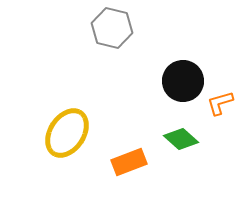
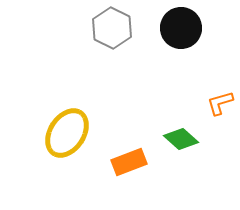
gray hexagon: rotated 12 degrees clockwise
black circle: moved 2 px left, 53 px up
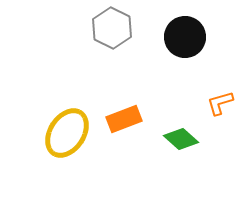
black circle: moved 4 px right, 9 px down
orange rectangle: moved 5 px left, 43 px up
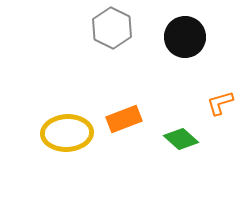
yellow ellipse: rotated 54 degrees clockwise
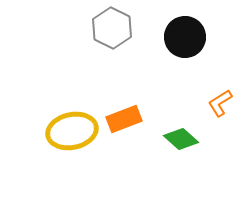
orange L-shape: rotated 16 degrees counterclockwise
yellow ellipse: moved 5 px right, 2 px up; rotated 9 degrees counterclockwise
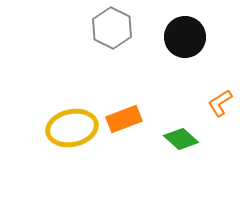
yellow ellipse: moved 3 px up
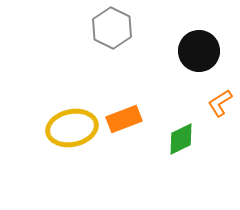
black circle: moved 14 px right, 14 px down
green diamond: rotated 68 degrees counterclockwise
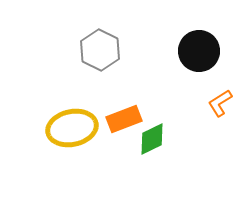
gray hexagon: moved 12 px left, 22 px down
green diamond: moved 29 px left
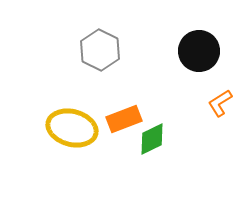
yellow ellipse: rotated 27 degrees clockwise
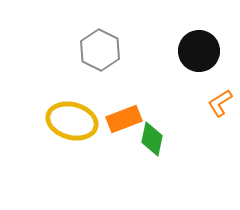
yellow ellipse: moved 7 px up
green diamond: rotated 52 degrees counterclockwise
